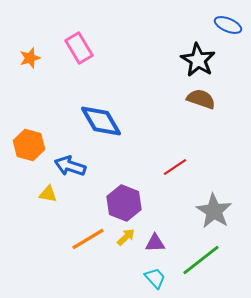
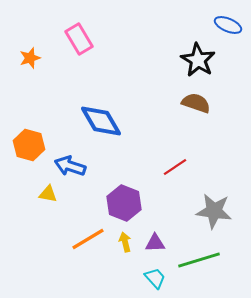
pink rectangle: moved 9 px up
brown semicircle: moved 5 px left, 4 px down
gray star: rotated 24 degrees counterclockwise
yellow arrow: moved 1 px left, 5 px down; rotated 60 degrees counterclockwise
green line: moved 2 px left; rotated 21 degrees clockwise
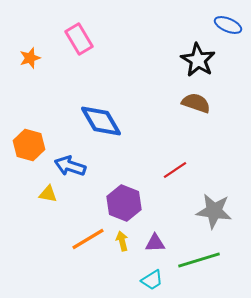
red line: moved 3 px down
yellow arrow: moved 3 px left, 1 px up
cyan trapezoid: moved 3 px left, 2 px down; rotated 100 degrees clockwise
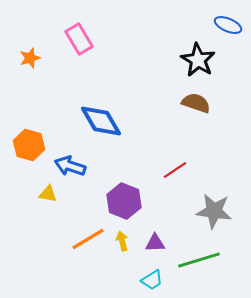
purple hexagon: moved 2 px up
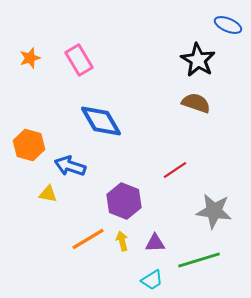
pink rectangle: moved 21 px down
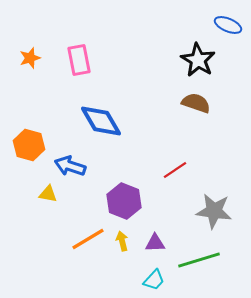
pink rectangle: rotated 20 degrees clockwise
cyan trapezoid: moved 2 px right; rotated 15 degrees counterclockwise
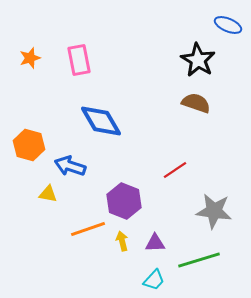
orange line: moved 10 px up; rotated 12 degrees clockwise
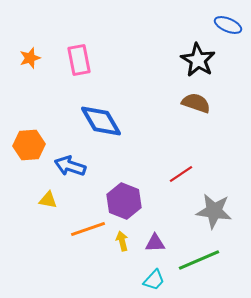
orange hexagon: rotated 20 degrees counterclockwise
red line: moved 6 px right, 4 px down
yellow triangle: moved 6 px down
green line: rotated 6 degrees counterclockwise
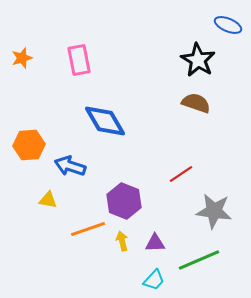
orange star: moved 8 px left
blue diamond: moved 4 px right
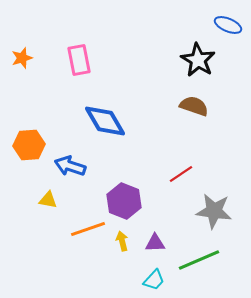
brown semicircle: moved 2 px left, 3 px down
